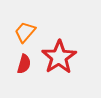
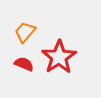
red semicircle: rotated 84 degrees counterclockwise
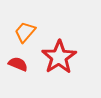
red semicircle: moved 6 px left
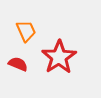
orange trapezoid: moved 1 px right, 1 px up; rotated 115 degrees clockwise
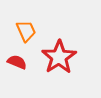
red semicircle: moved 1 px left, 2 px up
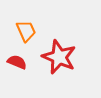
red star: rotated 16 degrees counterclockwise
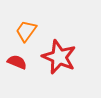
orange trapezoid: rotated 120 degrees counterclockwise
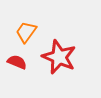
orange trapezoid: moved 1 px down
